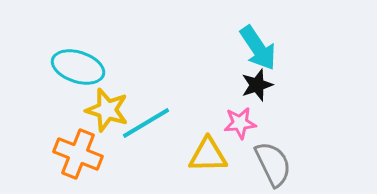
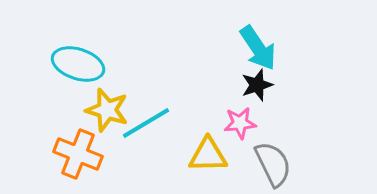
cyan ellipse: moved 3 px up
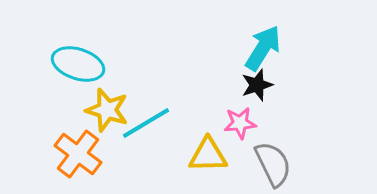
cyan arrow: moved 5 px right; rotated 114 degrees counterclockwise
orange cross: rotated 15 degrees clockwise
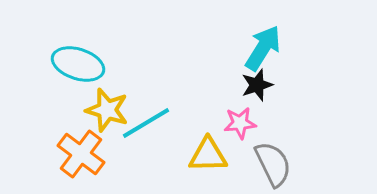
orange cross: moved 3 px right
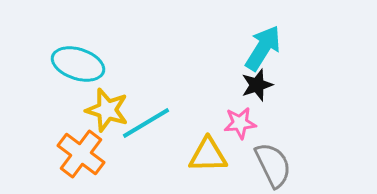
gray semicircle: moved 1 px down
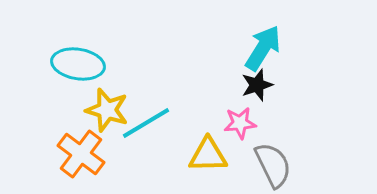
cyan ellipse: rotated 9 degrees counterclockwise
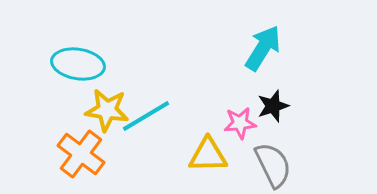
black star: moved 16 px right, 21 px down
yellow star: rotated 9 degrees counterclockwise
cyan line: moved 7 px up
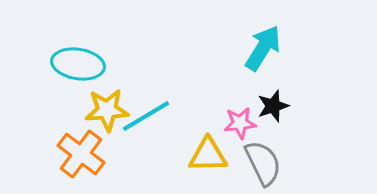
yellow star: rotated 12 degrees counterclockwise
gray semicircle: moved 10 px left, 2 px up
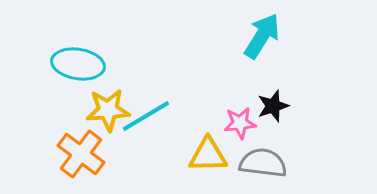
cyan arrow: moved 1 px left, 12 px up
yellow star: moved 1 px right
gray semicircle: rotated 57 degrees counterclockwise
